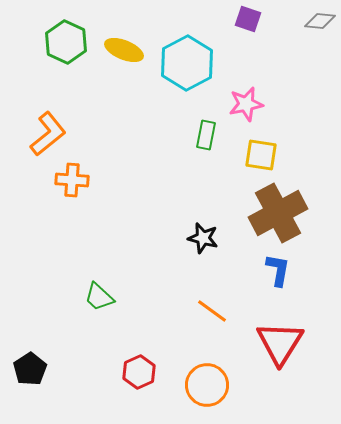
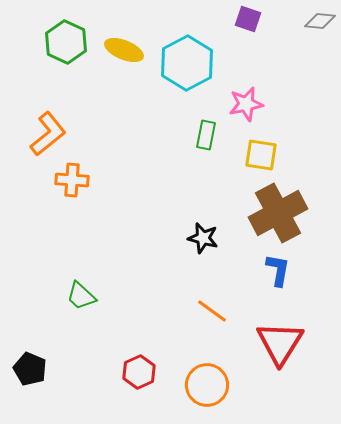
green trapezoid: moved 18 px left, 1 px up
black pentagon: rotated 16 degrees counterclockwise
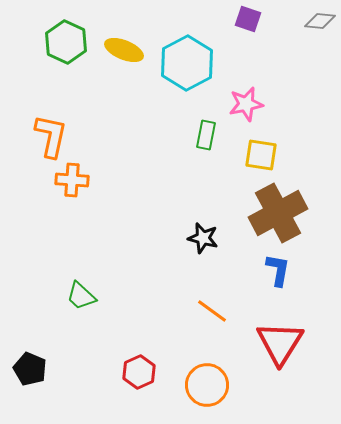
orange L-shape: moved 3 px right, 2 px down; rotated 39 degrees counterclockwise
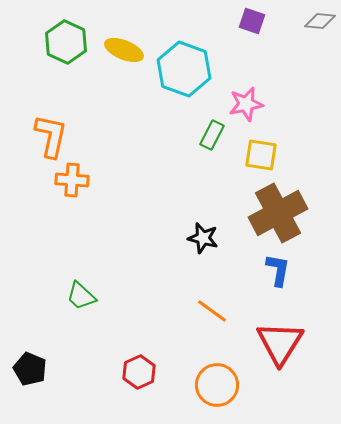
purple square: moved 4 px right, 2 px down
cyan hexagon: moved 3 px left, 6 px down; rotated 12 degrees counterclockwise
green rectangle: moved 6 px right; rotated 16 degrees clockwise
orange circle: moved 10 px right
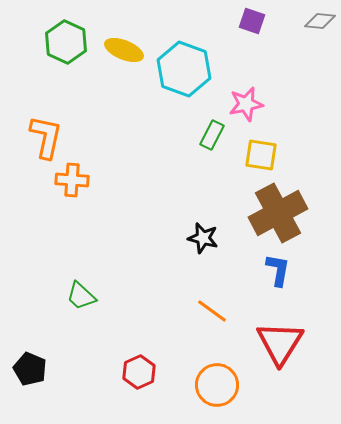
orange L-shape: moved 5 px left, 1 px down
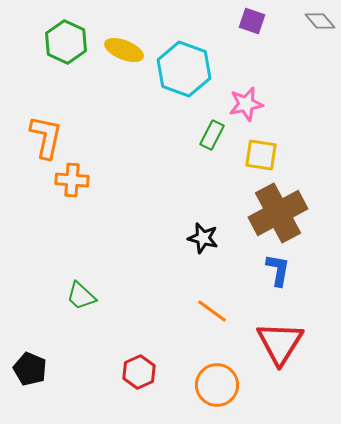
gray diamond: rotated 44 degrees clockwise
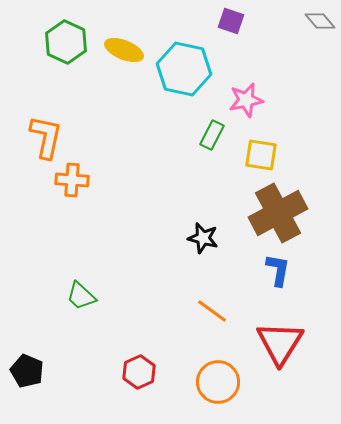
purple square: moved 21 px left
cyan hexagon: rotated 8 degrees counterclockwise
pink star: moved 4 px up
black pentagon: moved 3 px left, 2 px down
orange circle: moved 1 px right, 3 px up
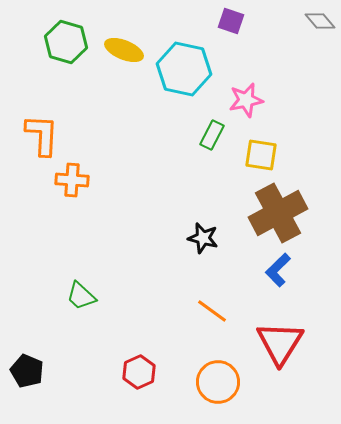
green hexagon: rotated 9 degrees counterclockwise
orange L-shape: moved 4 px left, 2 px up; rotated 9 degrees counterclockwise
blue L-shape: rotated 144 degrees counterclockwise
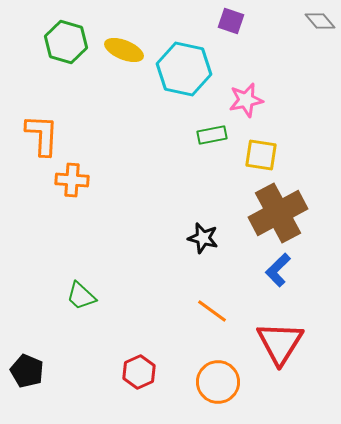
green rectangle: rotated 52 degrees clockwise
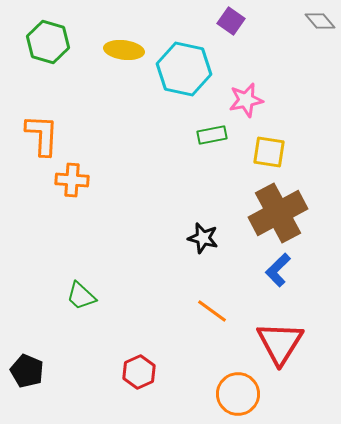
purple square: rotated 16 degrees clockwise
green hexagon: moved 18 px left
yellow ellipse: rotated 15 degrees counterclockwise
yellow square: moved 8 px right, 3 px up
orange circle: moved 20 px right, 12 px down
